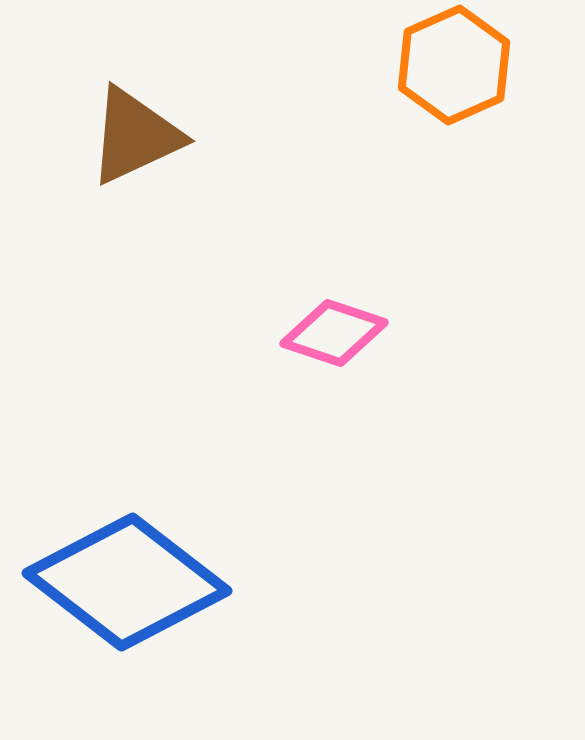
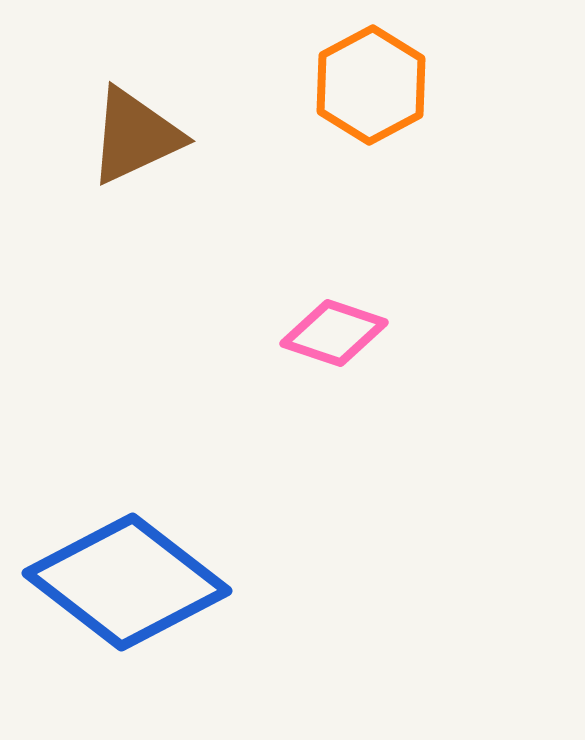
orange hexagon: moved 83 px left, 20 px down; rotated 4 degrees counterclockwise
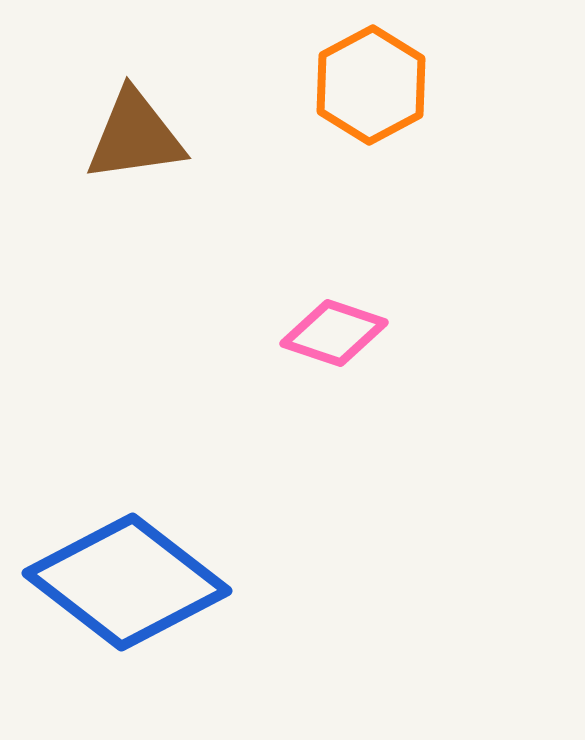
brown triangle: rotated 17 degrees clockwise
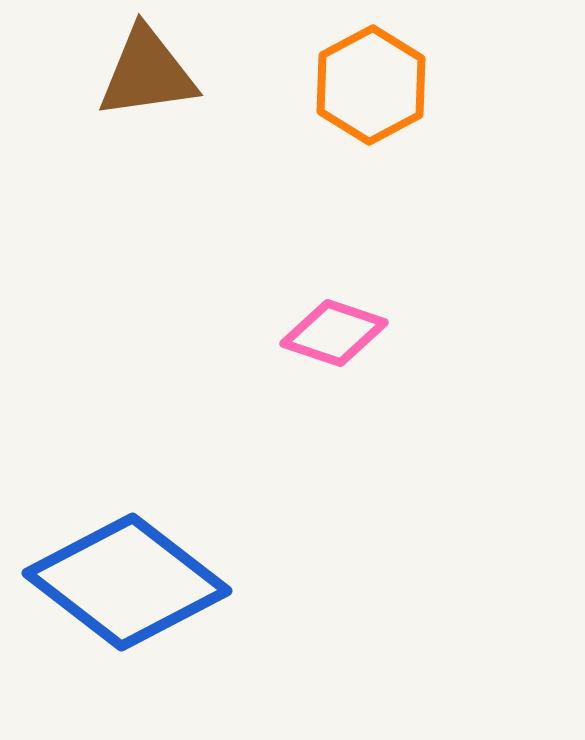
brown triangle: moved 12 px right, 63 px up
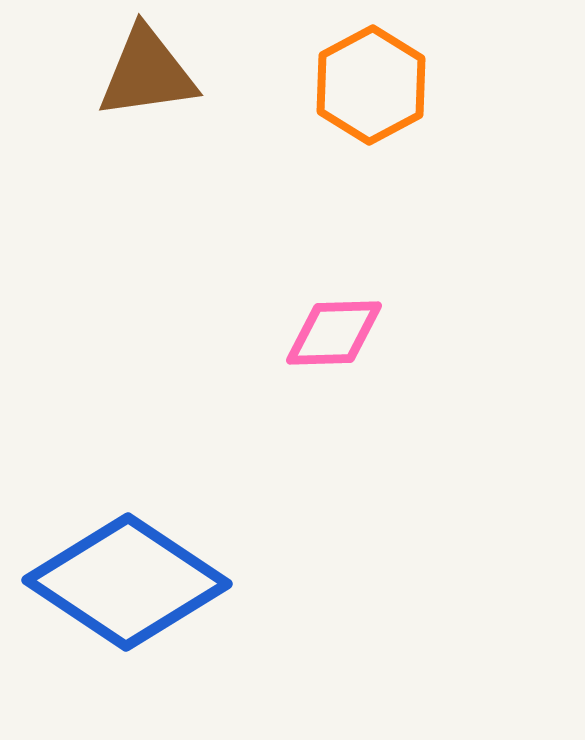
pink diamond: rotated 20 degrees counterclockwise
blue diamond: rotated 4 degrees counterclockwise
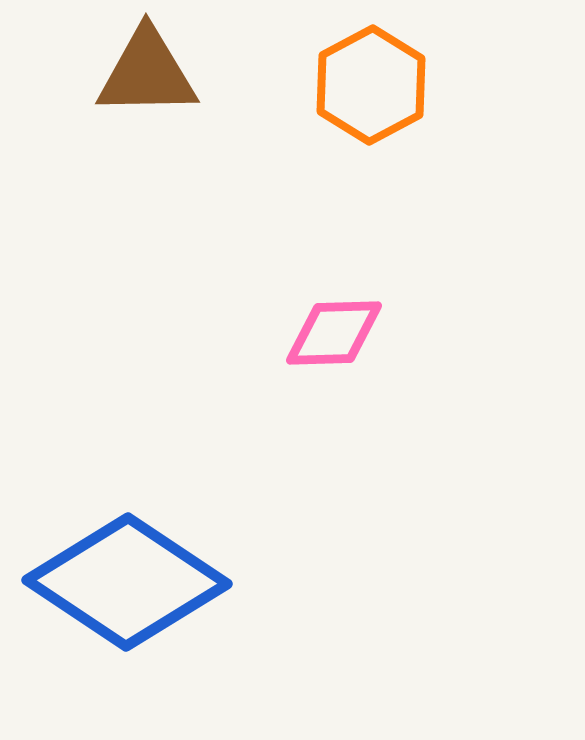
brown triangle: rotated 7 degrees clockwise
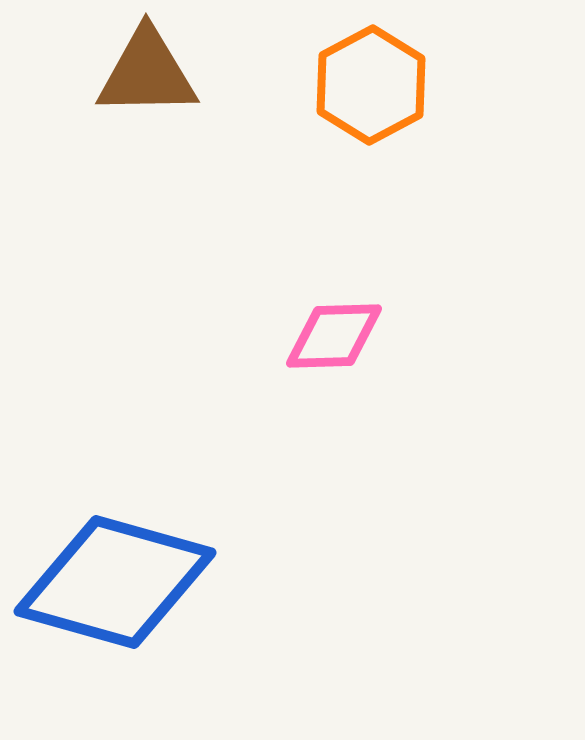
pink diamond: moved 3 px down
blue diamond: moved 12 px left; rotated 18 degrees counterclockwise
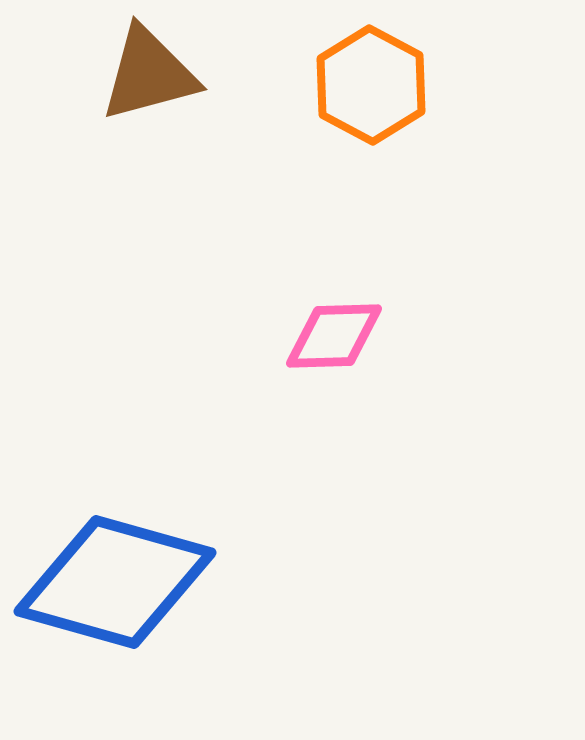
brown triangle: moved 2 px right, 1 px down; rotated 14 degrees counterclockwise
orange hexagon: rotated 4 degrees counterclockwise
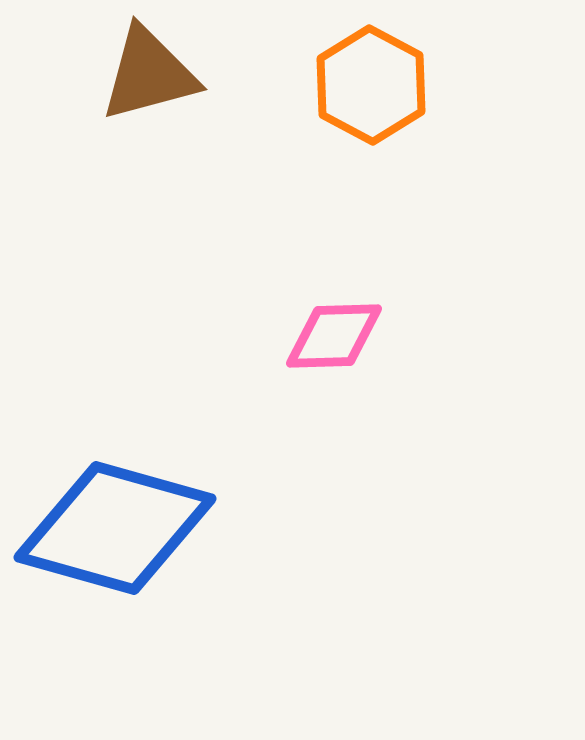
blue diamond: moved 54 px up
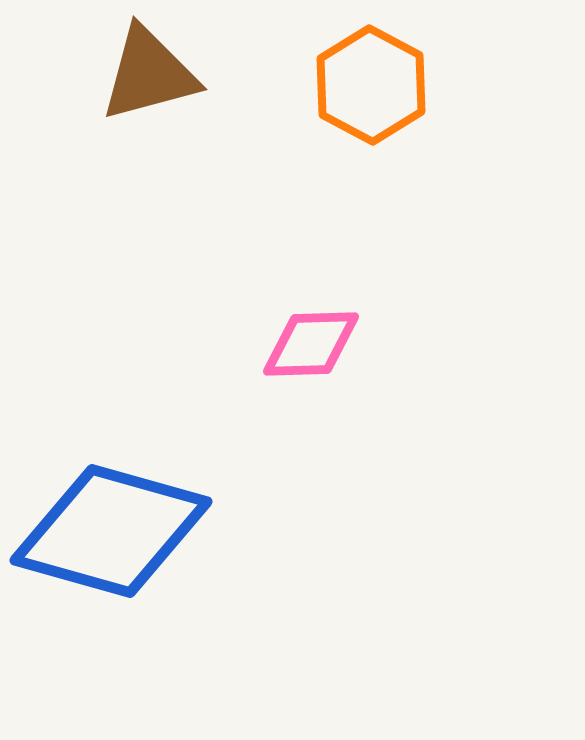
pink diamond: moved 23 px left, 8 px down
blue diamond: moved 4 px left, 3 px down
